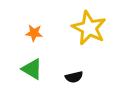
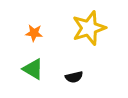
yellow star: rotated 28 degrees clockwise
green triangle: moved 1 px right
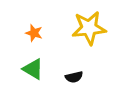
yellow star: rotated 12 degrees clockwise
orange star: rotated 12 degrees clockwise
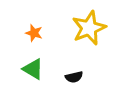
yellow star: rotated 16 degrees counterclockwise
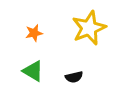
orange star: rotated 30 degrees counterclockwise
green triangle: moved 2 px down
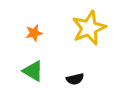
black semicircle: moved 1 px right, 2 px down
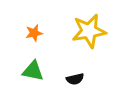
yellow star: moved 3 px down; rotated 12 degrees clockwise
green triangle: rotated 20 degrees counterclockwise
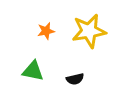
orange star: moved 12 px right, 2 px up
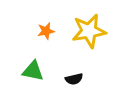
black semicircle: moved 1 px left
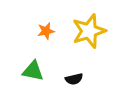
yellow star: rotated 8 degrees counterclockwise
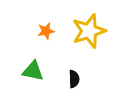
black semicircle: rotated 78 degrees counterclockwise
